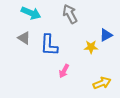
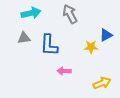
cyan arrow: rotated 36 degrees counterclockwise
gray triangle: rotated 40 degrees counterclockwise
pink arrow: rotated 64 degrees clockwise
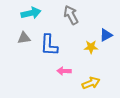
gray arrow: moved 1 px right, 1 px down
yellow arrow: moved 11 px left
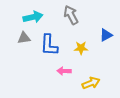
cyan arrow: moved 2 px right, 4 px down
yellow star: moved 10 px left, 1 px down
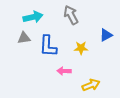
blue L-shape: moved 1 px left, 1 px down
yellow arrow: moved 2 px down
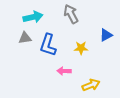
gray arrow: moved 1 px up
gray triangle: moved 1 px right
blue L-shape: moved 1 px up; rotated 15 degrees clockwise
